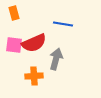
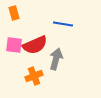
red semicircle: moved 1 px right, 2 px down
orange cross: rotated 18 degrees counterclockwise
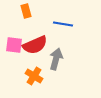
orange rectangle: moved 12 px right, 2 px up
orange cross: rotated 36 degrees counterclockwise
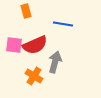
gray arrow: moved 1 px left, 3 px down
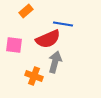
orange rectangle: rotated 64 degrees clockwise
red semicircle: moved 13 px right, 6 px up
orange cross: rotated 12 degrees counterclockwise
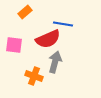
orange rectangle: moved 1 px left, 1 px down
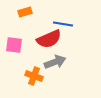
orange rectangle: rotated 24 degrees clockwise
red semicircle: moved 1 px right
gray arrow: rotated 55 degrees clockwise
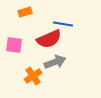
orange cross: moved 1 px left; rotated 36 degrees clockwise
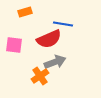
orange cross: moved 7 px right
